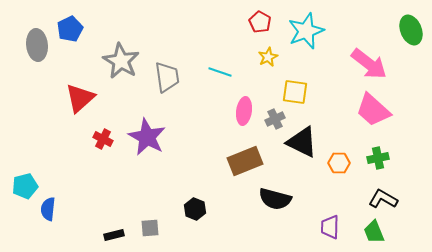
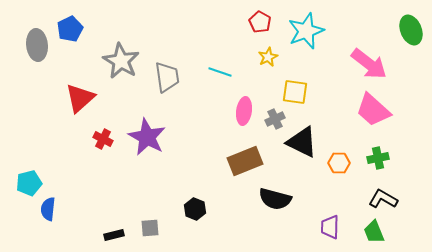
cyan pentagon: moved 4 px right, 3 px up
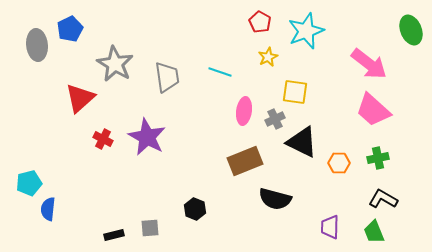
gray star: moved 6 px left, 3 px down
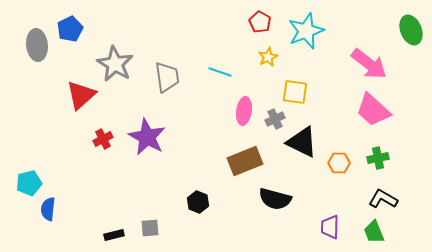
red triangle: moved 1 px right, 3 px up
red cross: rotated 36 degrees clockwise
black hexagon: moved 3 px right, 7 px up
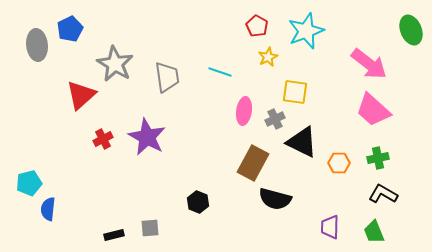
red pentagon: moved 3 px left, 4 px down
brown rectangle: moved 8 px right, 2 px down; rotated 40 degrees counterclockwise
black L-shape: moved 5 px up
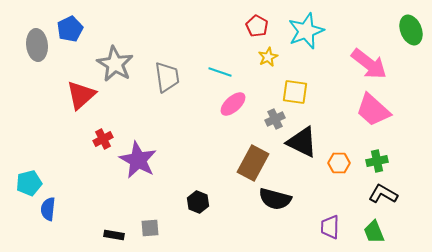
pink ellipse: moved 11 px left, 7 px up; rotated 40 degrees clockwise
purple star: moved 9 px left, 23 px down
green cross: moved 1 px left, 3 px down
black rectangle: rotated 24 degrees clockwise
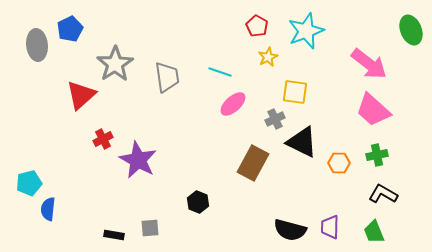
gray star: rotated 9 degrees clockwise
green cross: moved 6 px up
black semicircle: moved 15 px right, 31 px down
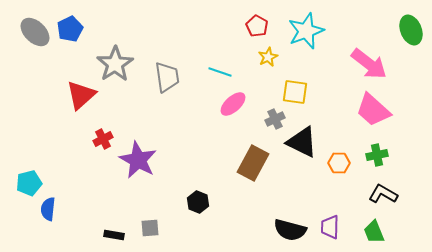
gray ellipse: moved 2 px left, 13 px up; rotated 40 degrees counterclockwise
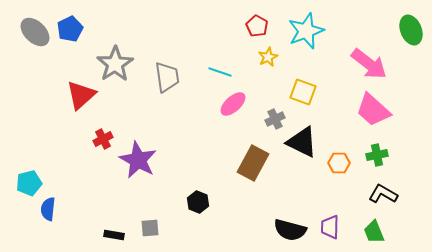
yellow square: moved 8 px right; rotated 12 degrees clockwise
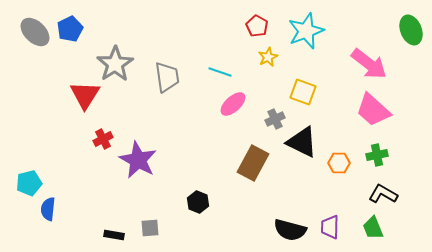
red triangle: moved 4 px right; rotated 16 degrees counterclockwise
green trapezoid: moved 1 px left, 4 px up
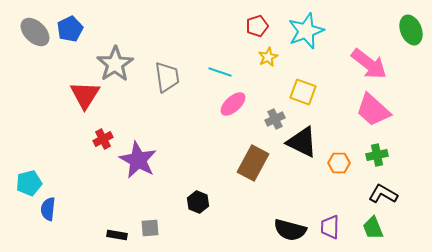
red pentagon: rotated 25 degrees clockwise
black rectangle: moved 3 px right
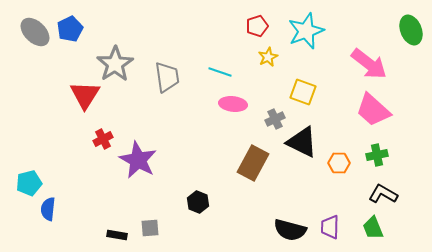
pink ellipse: rotated 48 degrees clockwise
